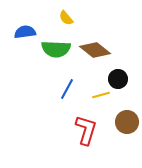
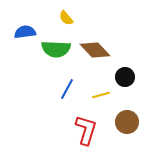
brown diamond: rotated 8 degrees clockwise
black circle: moved 7 px right, 2 px up
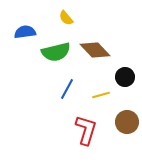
green semicircle: moved 3 px down; rotated 16 degrees counterclockwise
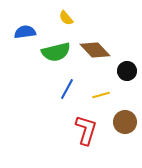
black circle: moved 2 px right, 6 px up
brown circle: moved 2 px left
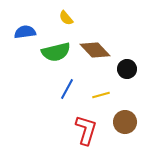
black circle: moved 2 px up
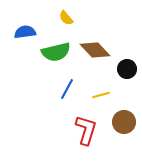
brown circle: moved 1 px left
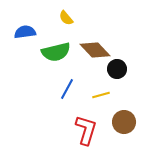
black circle: moved 10 px left
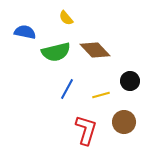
blue semicircle: rotated 20 degrees clockwise
black circle: moved 13 px right, 12 px down
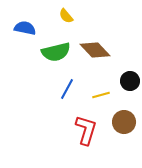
yellow semicircle: moved 2 px up
blue semicircle: moved 4 px up
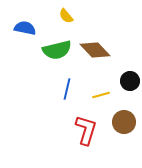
green semicircle: moved 1 px right, 2 px up
blue line: rotated 15 degrees counterclockwise
